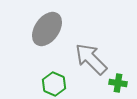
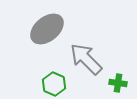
gray ellipse: rotated 16 degrees clockwise
gray arrow: moved 5 px left
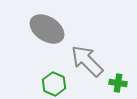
gray ellipse: rotated 72 degrees clockwise
gray arrow: moved 1 px right, 2 px down
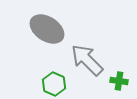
gray arrow: moved 1 px up
green cross: moved 1 px right, 2 px up
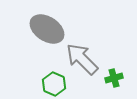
gray arrow: moved 5 px left, 1 px up
green cross: moved 5 px left, 3 px up; rotated 24 degrees counterclockwise
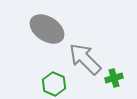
gray arrow: moved 3 px right
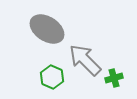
gray arrow: moved 1 px down
green hexagon: moved 2 px left, 7 px up
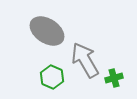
gray ellipse: moved 2 px down
gray arrow: rotated 15 degrees clockwise
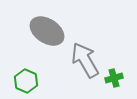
green hexagon: moved 26 px left, 4 px down
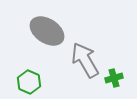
green hexagon: moved 3 px right, 1 px down
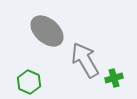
gray ellipse: rotated 8 degrees clockwise
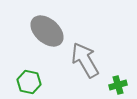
green cross: moved 4 px right, 7 px down
green hexagon: rotated 10 degrees counterclockwise
